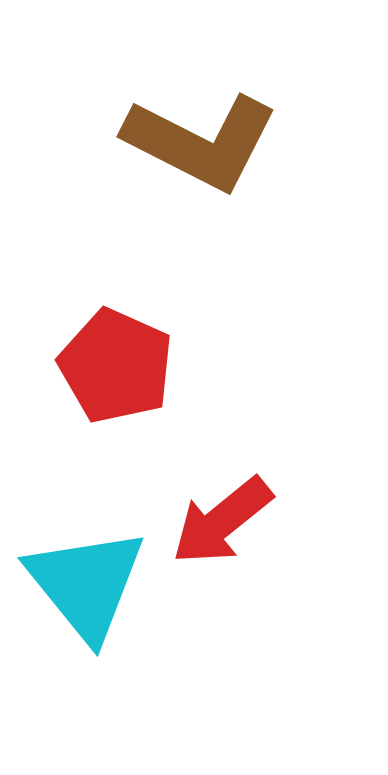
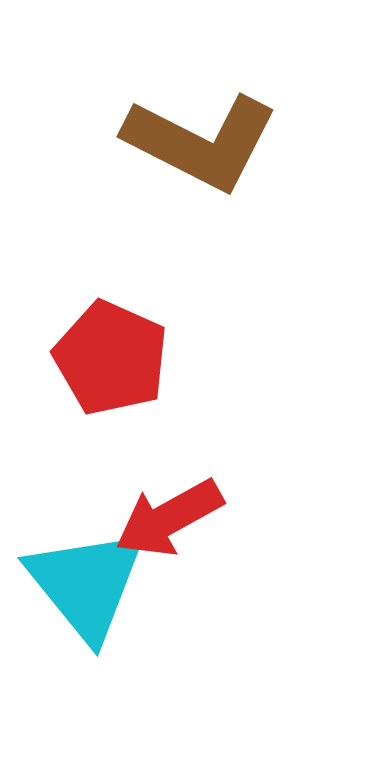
red pentagon: moved 5 px left, 8 px up
red arrow: moved 53 px left, 3 px up; rotated 10 degrees clockwise
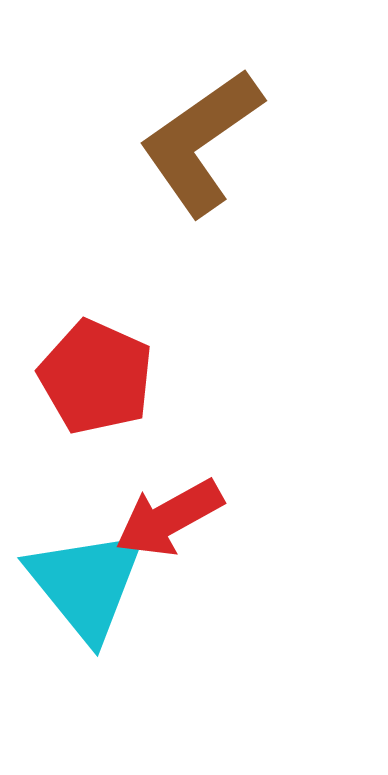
brown L-shape: rotated 118 degrees clockwise
red pentagon: moved 15 px left, 19 px down
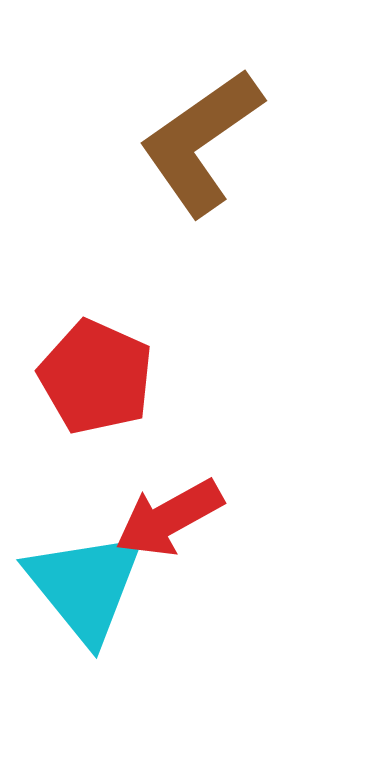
cyan triangle: moved 1 px left, 2 px down
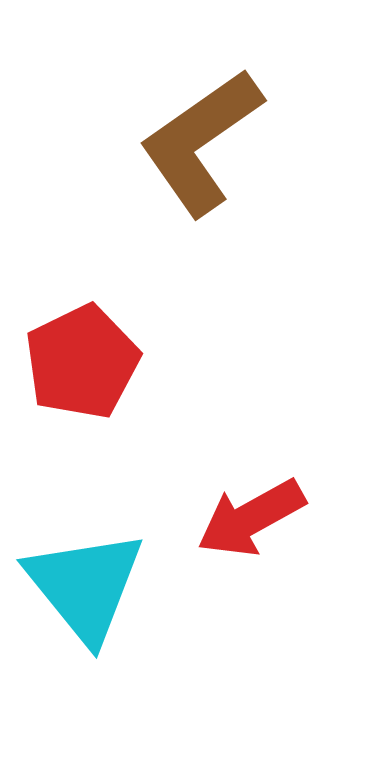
red pentagon: moved 14 px left, 15 px up; rotated 22 degrees clockwise
red arrow: moved 82 px right
